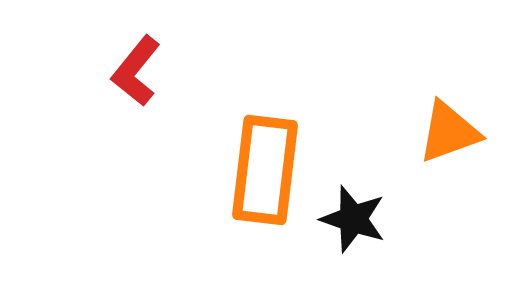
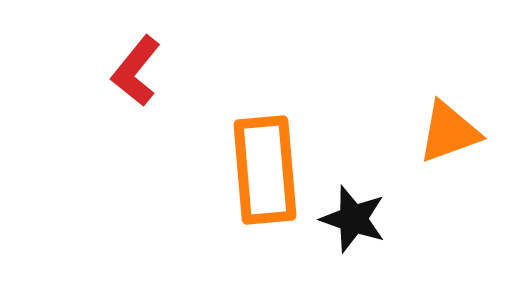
orange rectangle: rotated 12 degrees counterclockwise
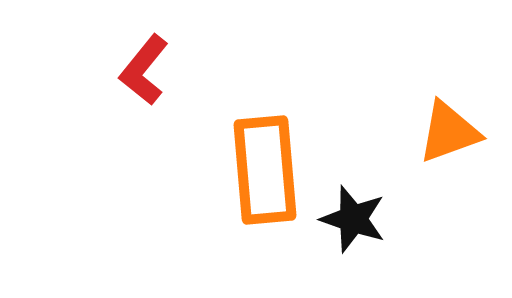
red L-shape: moved 8 px right, 1 px up
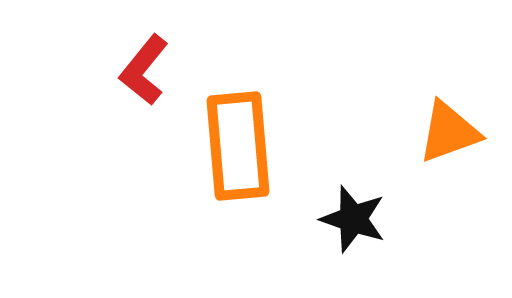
orange rectangle: moved 27 px left, 24 px up
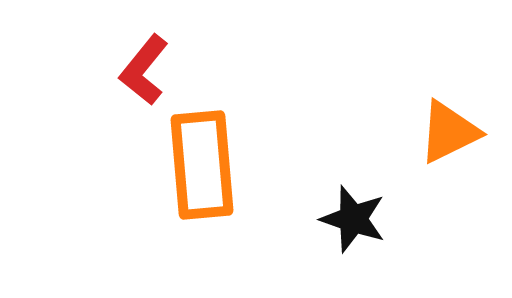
orange triangle: rotated 6 degrees counterclockwise
orange rectangle: moved 36 px left, 19 px down
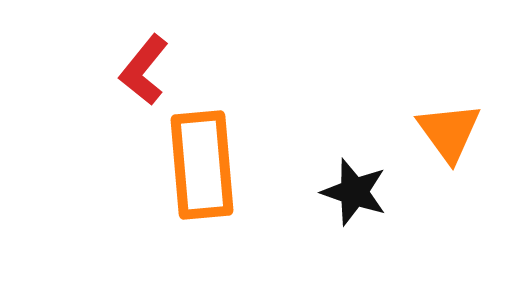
orange triangle: rotated 40 degrees counterclockwise
black star: moved 1 px right, 27 px up
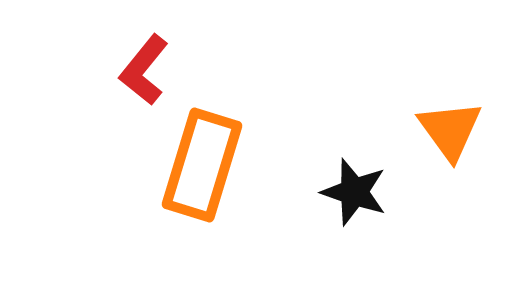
orange triangle: moved 1 px right, 2 px up
orange rectangle: rotated 22 degrees clockwise
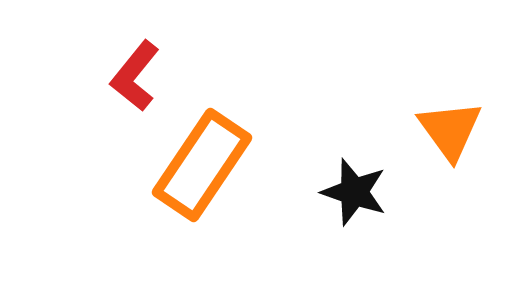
red L-shape: moved 9 px left, 6 px down
orange rectangle: rotated 17 degrees clockwise
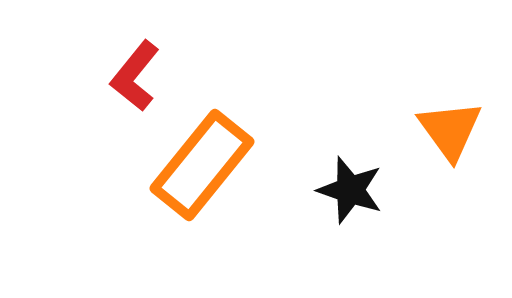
orange rectangle: rotated 5 degrees clockwise
black star: moved 4 px left, 2 px up
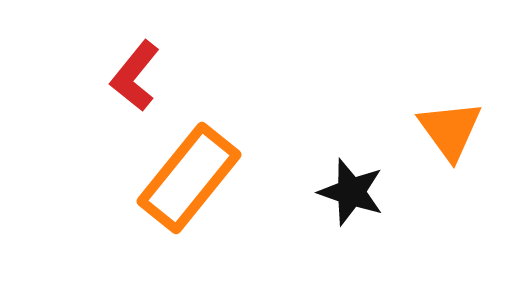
orange rectangle: moved 13 px left, 13 px down
black star: moved 1 px right, 2 px down
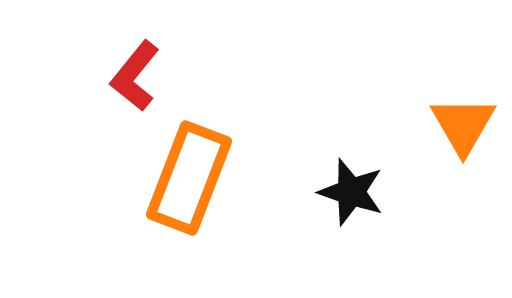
orange triangle: moved 13 px right, 5 px up; rotated 6 degrees clockwise
orange rectangle: rotated 18 degrees counterclockwise
